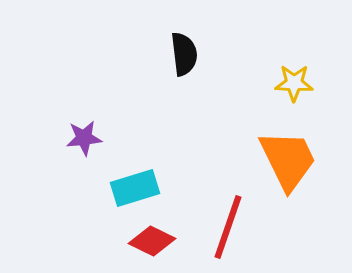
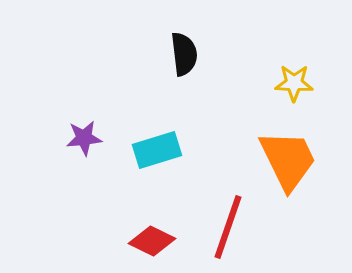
cyan rectangle: moved 22 px right, 38 px up
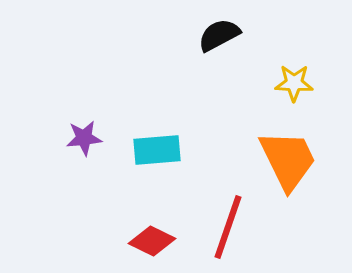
black semicircle: moved 35 px right, 19 px up; rotated 111 degrees counterclockwise
cyan rectangle: rotated 12 degrees clockwise
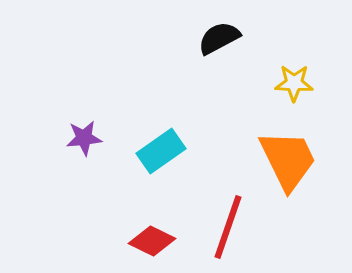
black semicircle: moved 3 px down
cyan rectangle: moved 4 px right, 1 px down; rotated 30 degrees counterclockwise
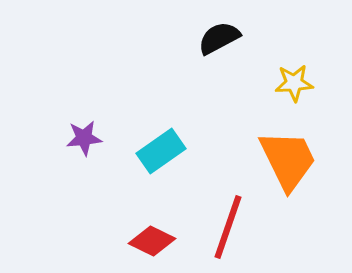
yellow star: rotated 6 degrees counterclockwise
